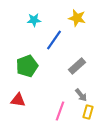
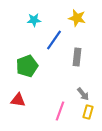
gray rectangle: moved 9 px up; rotated 42 degrees counterclockwise
gray arrow: moved 2 px right, 1 px up
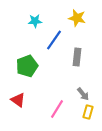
cyan star: moved 1 px right, 1 px down
red triangle: rotated 28 degrees clockwise
pink line: moved 3 px left, 2 px up; rotated 12 degrees clockwise
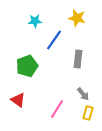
gray rectangle: moved 1 px right, 2 px down
yellow rectangle: moved 1 px down
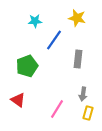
gray arrow: rotated 48 degrees clockwise
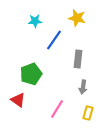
green pentagon: moved 4 px right, 8 px down
gray arrow: moved 7 px up
